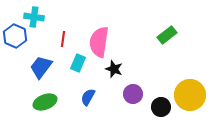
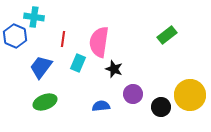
blue semicircle: moved 13 px right, 9 px down; rotated 54 degrees clockwise
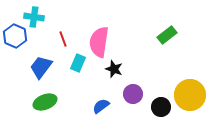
red line: rotated 28 degrees counterclockwise
blue semicircle: rotated 30 degrees counterclockwise
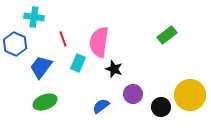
blue hexagon: moved 8 px down
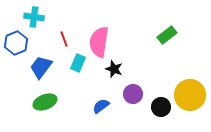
red line: moved 1 px right
blue hexagon: moved 1 px right, 1 px up; rotated 15 degrees clockwise
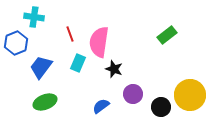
red line: moved 6 px right, 5 px up
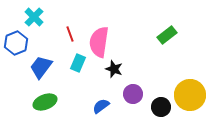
cyan cross: rotated 36 degrees clockwise
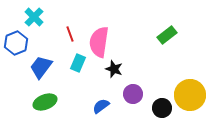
black circle: moved 1 px right, 1 px down
